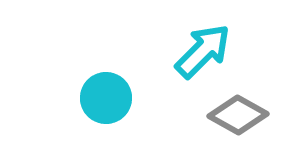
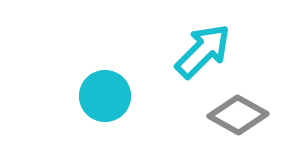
cyan circle: moved 1 px left, 2 px up
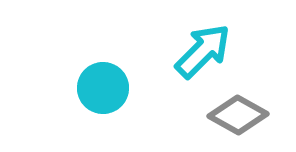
cyan circle: moved 2 px left, 8 px up
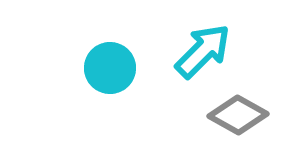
cyan circle: moved 7 px right, 20 px up
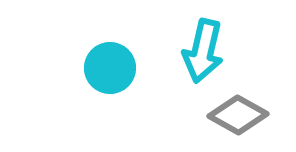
cyan arrow: rotated 148 degrees clockwise
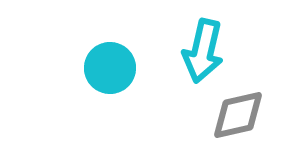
gray diamond: rotated 42 degrees counterclockwise
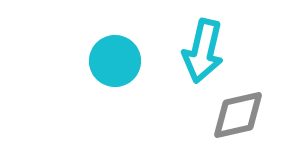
cyan circle: moved 5 px right, 7 px up
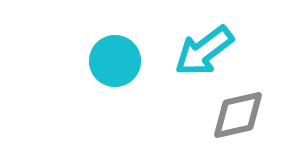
cyan arrow: moved 1 px right; rotated 40 degrees clockwise
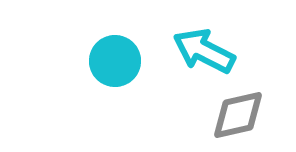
cyan arrow: rotated 64 degrees clockwise
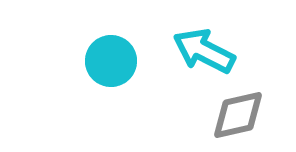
cyan circle: moved 4 px left
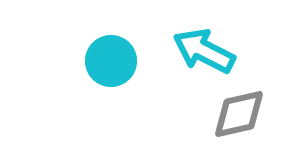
gray diamond: moved 1 px right, 1 px up
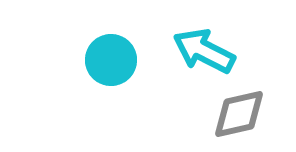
cyan circle: moved 1 px up
